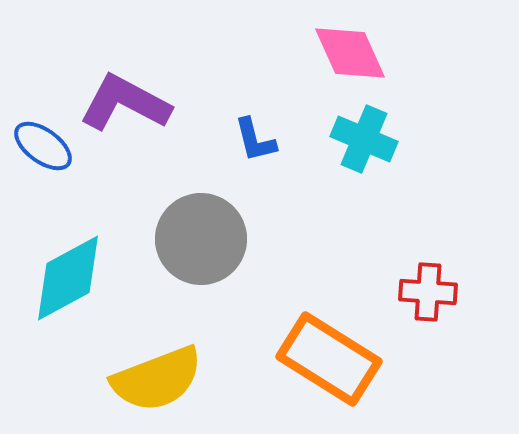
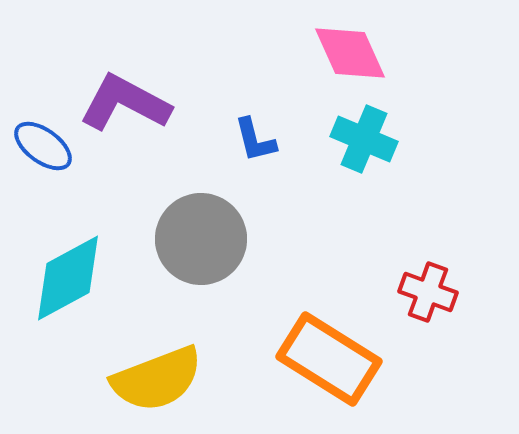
red cross: rotated 16 degrees clockwise
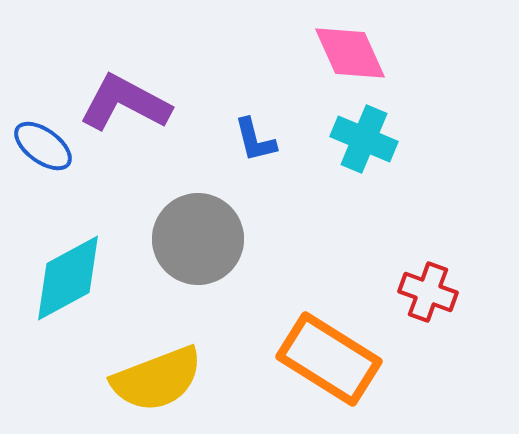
gray circle: moved 3 px left
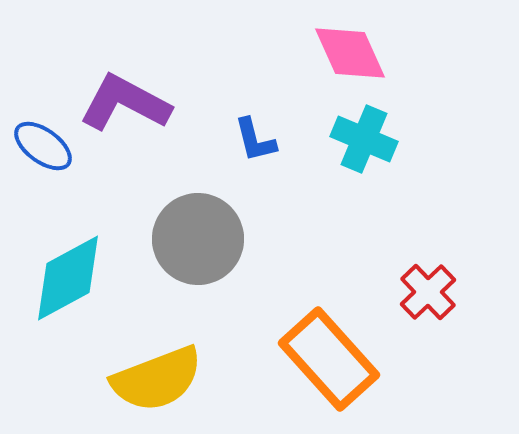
red cross: rotated 26 degrees clockwise
orange rectangle: rotated 16 degrees clockwise
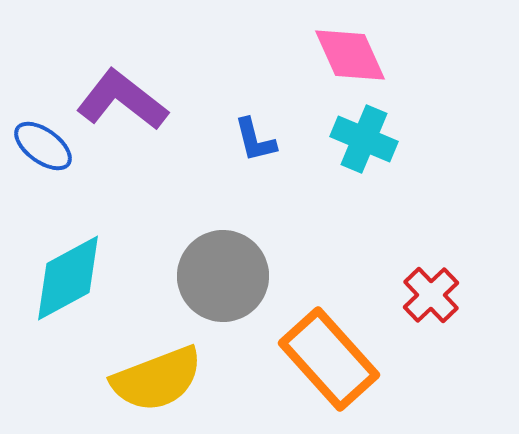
pink diamond: moved 2 px down
purple L-shape: moved 3 px left, 3 px up; rotated 10 degrees clockwise
gray circle: moved 25 px right, 37 px down
red cross: moved 3 px right, 3 px down
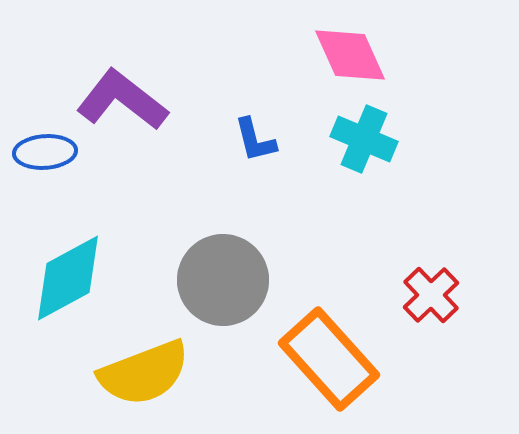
blue ellipse: moved 2 px right, 6 px down; rotated 40 degrees counterclockwise
gray circle: moved 4 px down
yellow semicircle: moved 13 px left, 6 px up
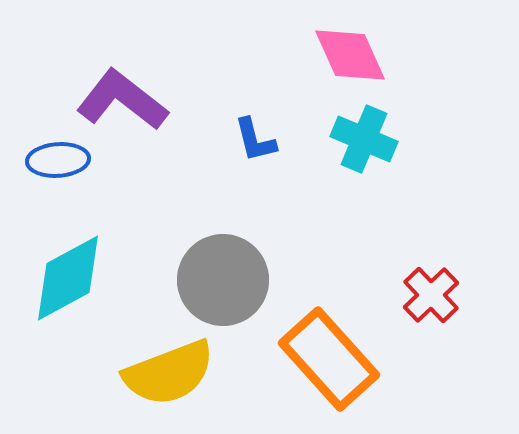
blue ellipse: moved 13 px right, 8 px down
yellow semicircle: moved 25 px right
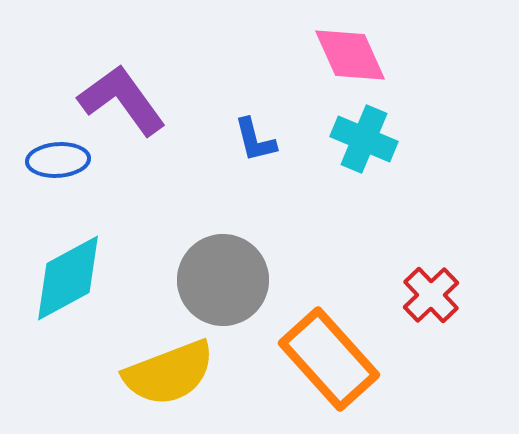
purple L-shape: rotated 16 degrees clockwise
